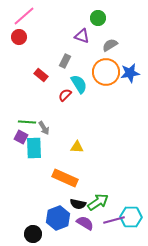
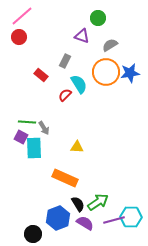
pink line: moved 2 px left
black semicircle: rotated 133 degrees counterclockwise
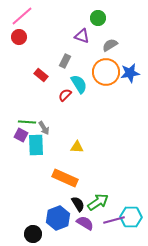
purple square: moved 2 px up
cyan rectangle: moved 2 px right, 3 px up
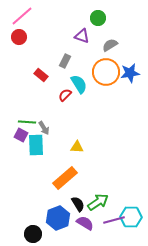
orange rectangle: rotated 65 degrees counterclockwise
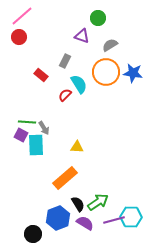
blue star: moved 3 px right; rotated 18 degrees clockwise
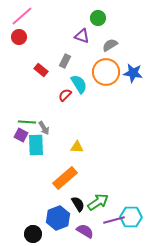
red rectangle: moved 5 px up
purple semicircle: moved 8 px down
